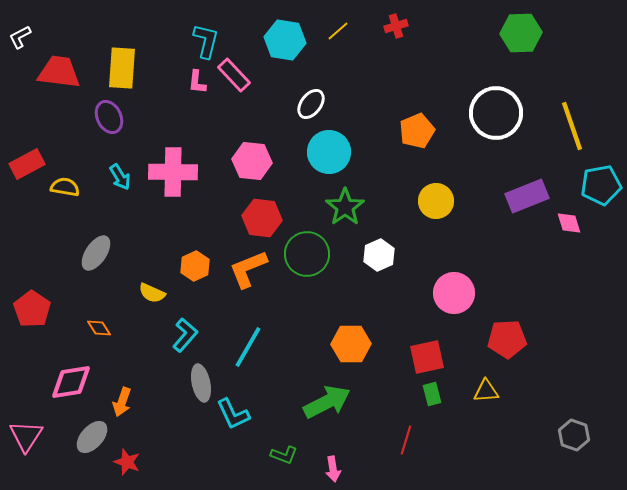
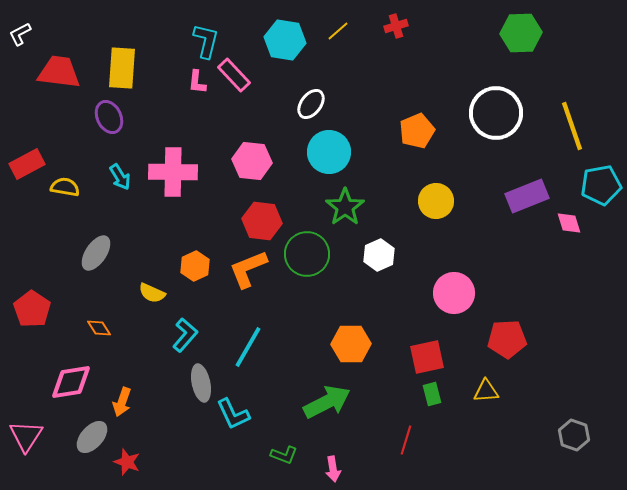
white L-shape at (20, 37): moved 3 px up
red hexagon at (262, 218): moved 3 px down
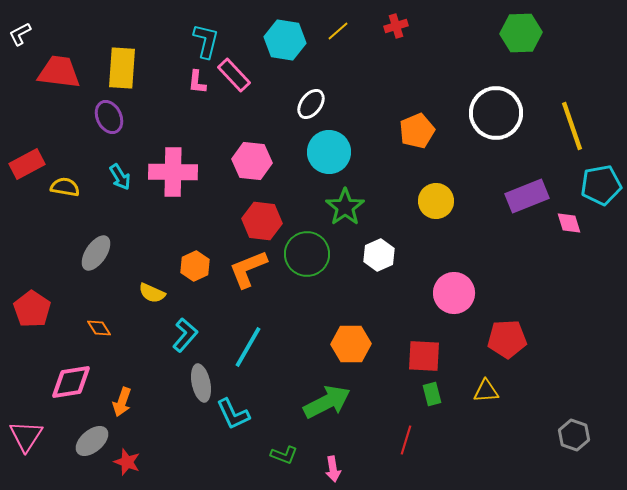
red square at (427, 357): moved 3 px left, 1 px up; rotated 15 degrees clockwise
gray ellipse at (92, 437): moved 4 px down; rotated 8 degrees clockwise
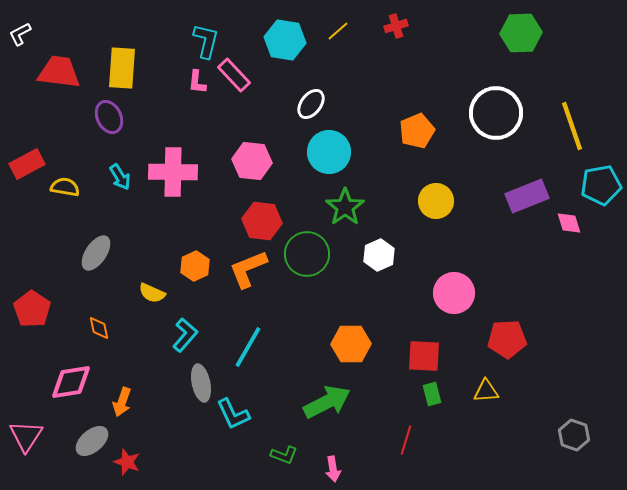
orange diamond at (99, 328): rotated 20 degrees clockwise
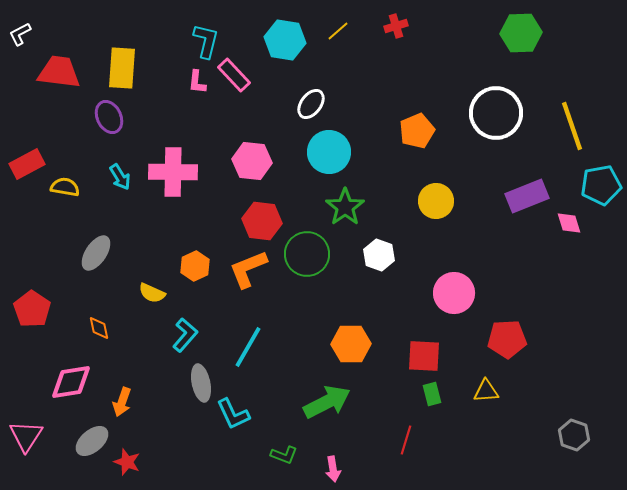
white hexagon at (379, 255): rotated 16 degrees counterclockwise
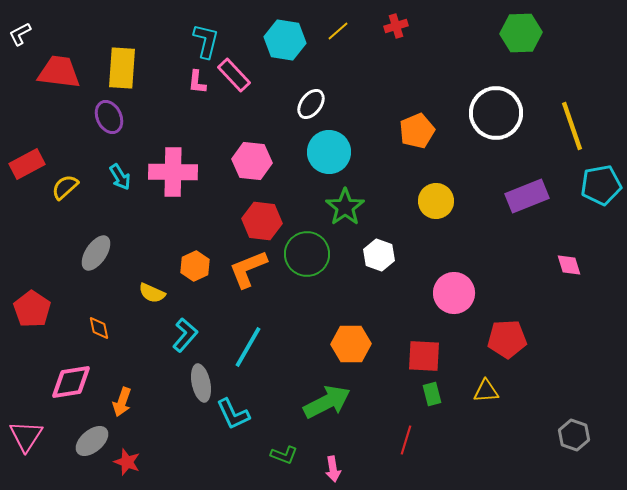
yellow semicircle at (65, 187): rotated 52 degrees counterclockwise
pink diamond at (569, 223): moved 42 px down
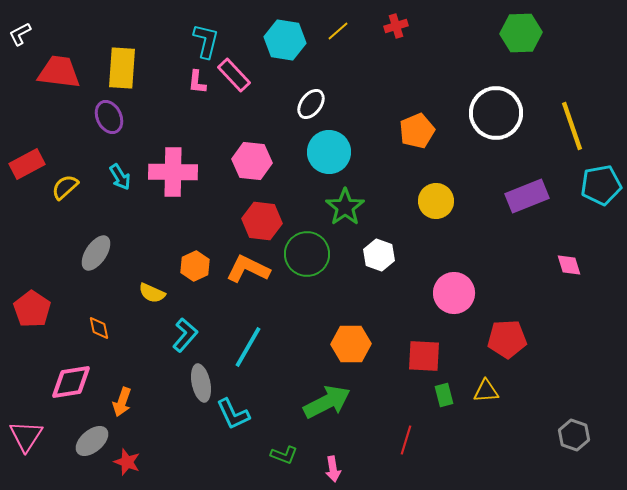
orange L-shape at (248, 269): rotated 48 degrees clockwise
green rectangle at (432, 394): moved 12 px right, 1 px down
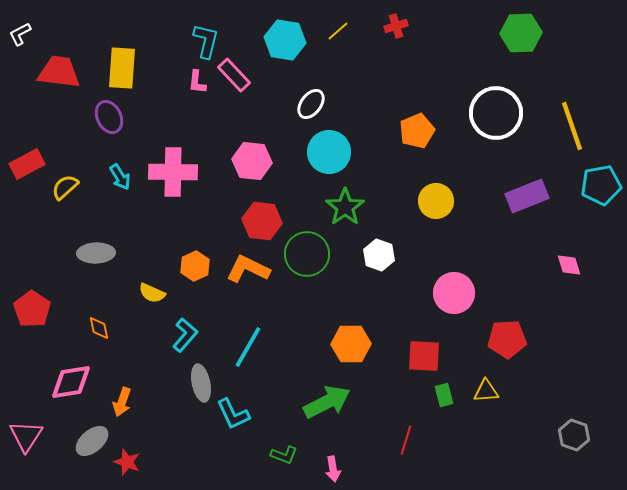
gray ellipse at (96, 253): rotated 54 degrees clockwise
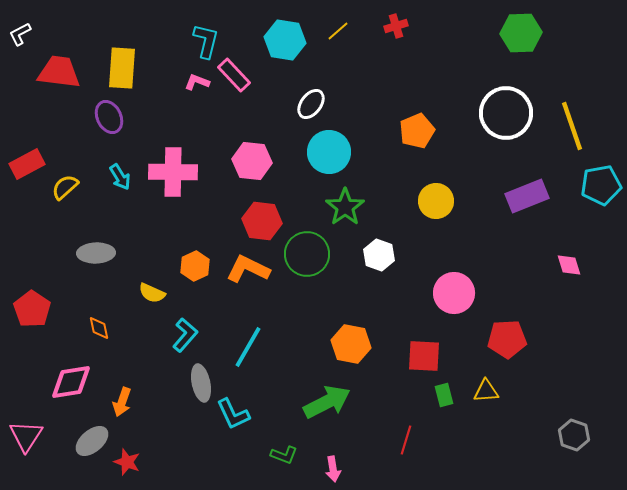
pink L-shape at (197, 82): rotated 105 degrees clockwise
white circle at (496, 113): moved 10 px right
orange hexagon at (351, 344): rotated 12 degrees clockwise
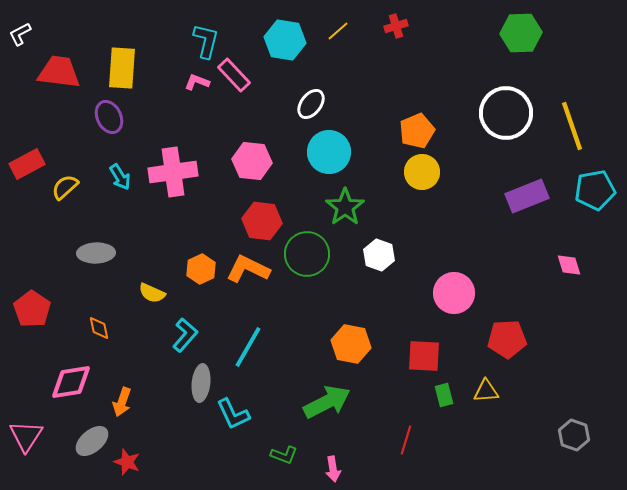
pink cross at (173, 172): rotated 9 degrees counterclockwise
cyan pentagon at (601, 185): moved 6 px left, 5 px down
yellow circle at (436, 201): moved 14 px left, 29 px up
orange hexagon at (195, 266): moved 6 px right, 3 px down
gray ellipse at (201, 383): rotated 18 degrees clockwise
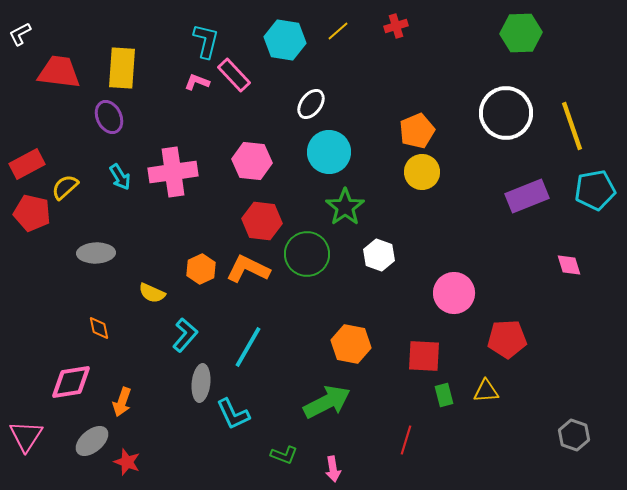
red pentagon at (32, 309): moved 96 px up; rotated 21 degrees counterclockwise
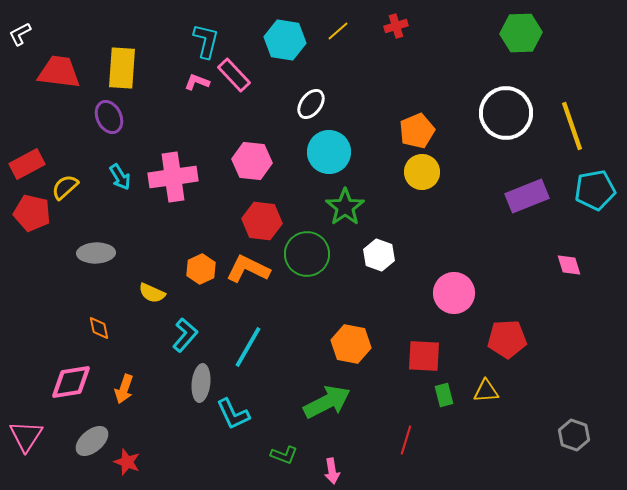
pink cross at (173, 172): moved 5 px down
orange arrow at (122, 402): moved 2 px right, 13 px up
pink arrow at (333, 469): moved 1 px left, 2 px down
